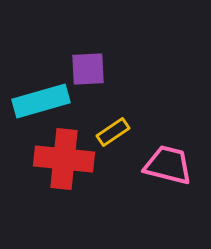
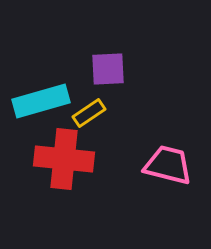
purple square: moved 20 px right
yellow rectangle: moved 24 px left, 19 px up
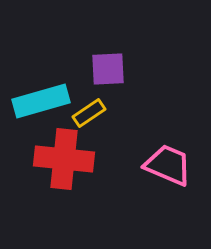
pink trapezoid: rotated 9 degrees clockwise
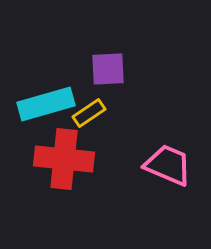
cyan rectangle: moved 5 px right, 3 px down
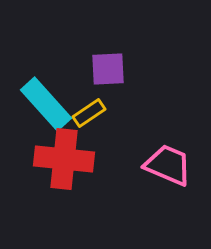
cyan rectangle: rotated 64 degrees clockwise
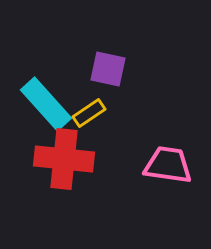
purple square: rotated 15 degrees clockwise
pink trapezoid: rotated 15 degrees counterclockwise
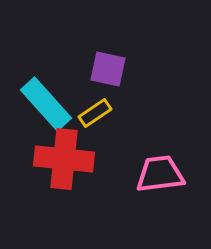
yellow rectangle: moved 6 px right
pink trapezoid: moved 8 px left, 9 px down; rotated 15 degrees counterclockwise
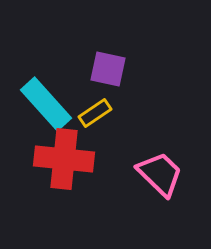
pink trapezoid: rotated 51 degrees clockwise
